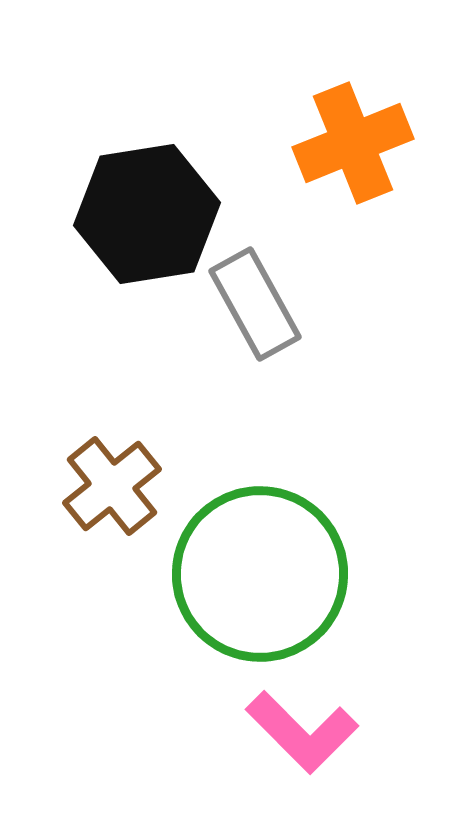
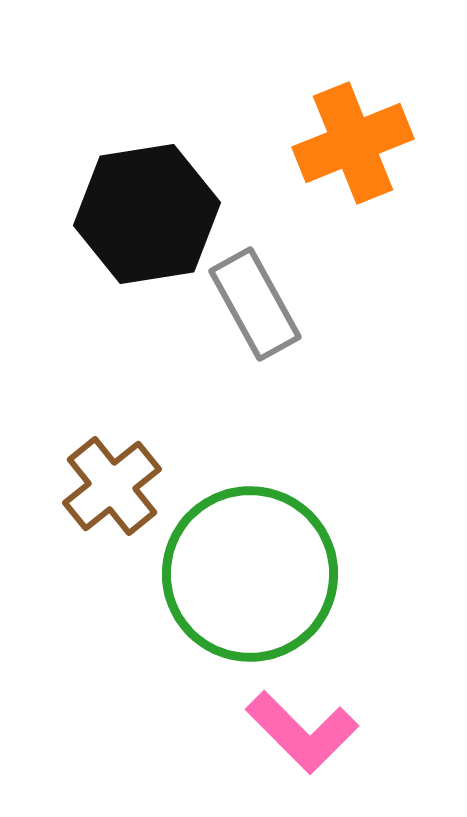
green circle: moved 10 px left
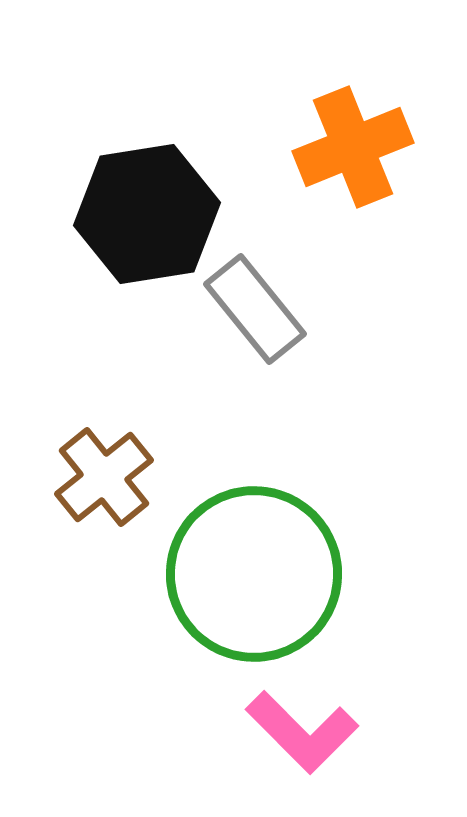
orange cross: moved 4 px down
gray rectangle: moved 5 px down; rotated 10 degrees counterclockwise
brown cross: moved 8 px left, 9 px up
green circle: moved 4 px right
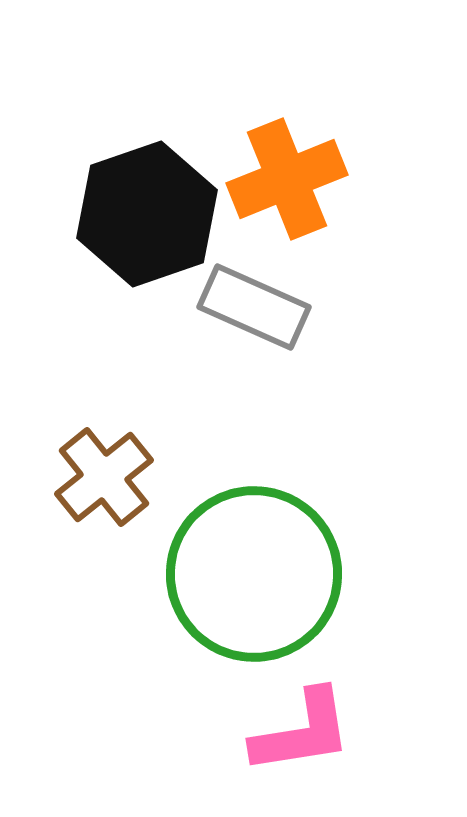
orange cross: moved 66 px left, 32 px down
black hexagon: rotated 10 degrees counterclockwise
gray rectangle: moved 1 px left, 2 px up; rotated 27 degrees counterclockwise
pink L-shape: rotated 54 degrees counterclockwise
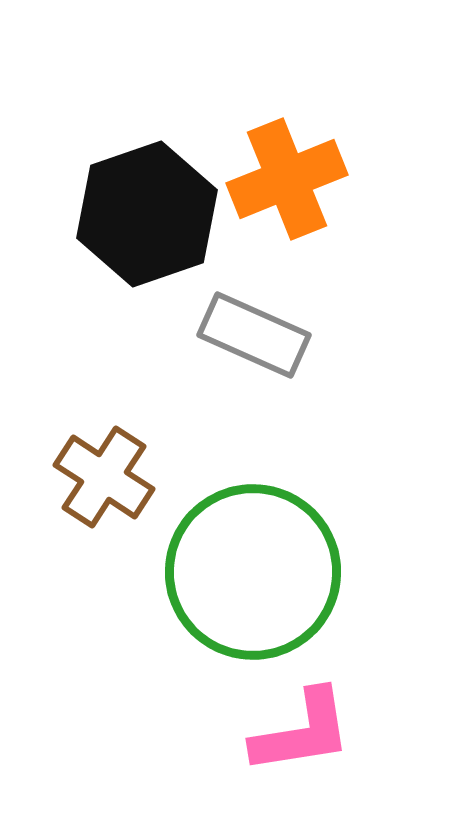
gray rectangle: moved 28 px down
brown cross: rotated 18 degrees counterclockwise
green circle: moved 1 px left, 2 px up
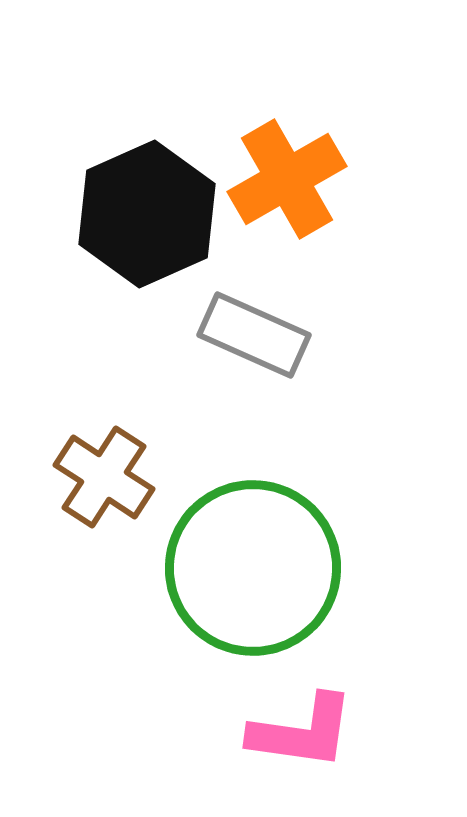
orange cross: rotated 8 degrees counterclockwise
black hexagon: rotated 5 degrees counterclockwise
green circle: moved 4 px up
pink L-shape: rotated 17 degrees clockwise
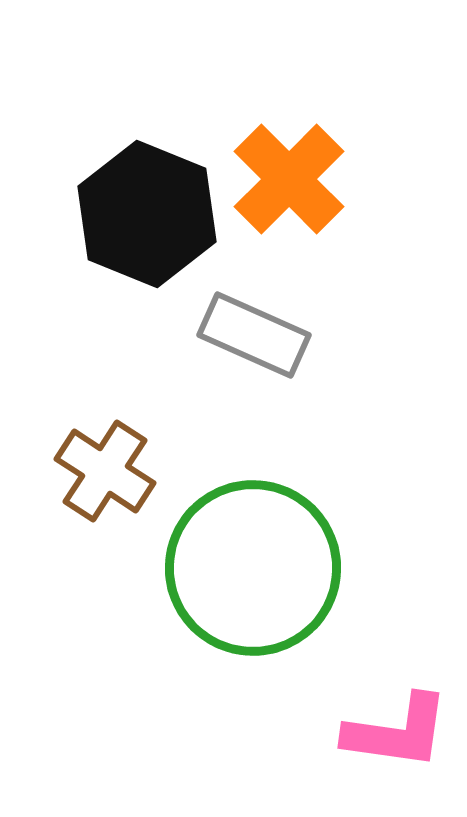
orange cross: moved 2 px right; rotated 15 degrees counterclockwise
black hexagon: rotated 14 degrees counterclockwise
brown cross: moved 1 px right, 6 px up
pink L-shape: moved 95 px right
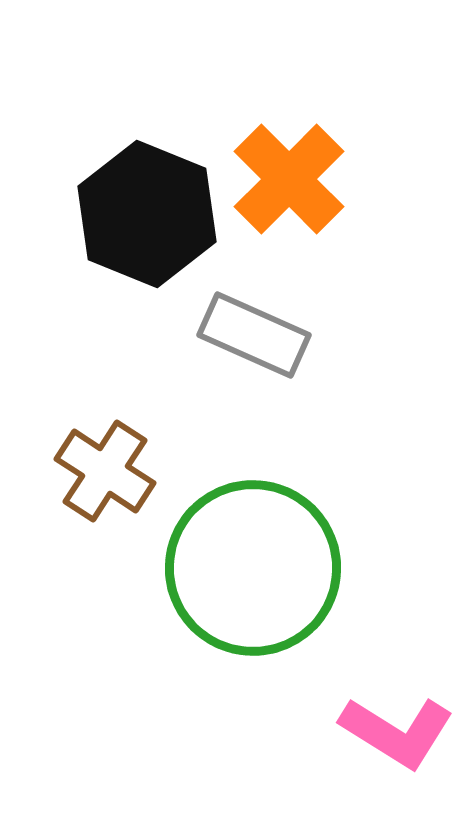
pink L-shape: rotated 24 degrees clockwise
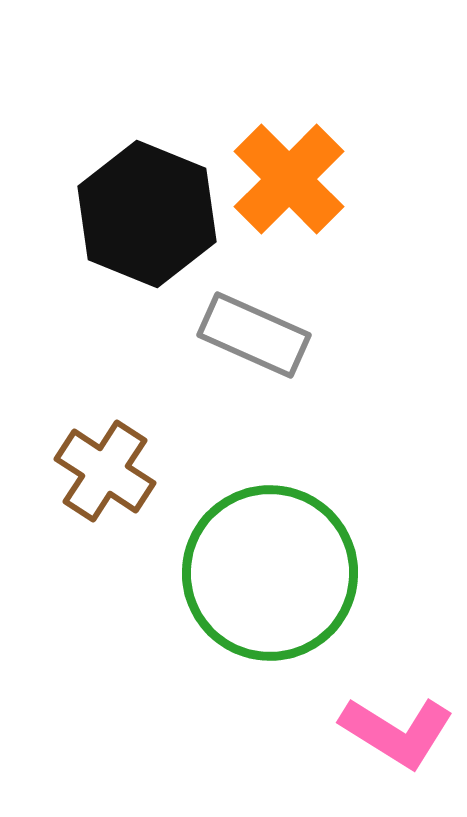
green circle: moved 17 px right, 5 px down
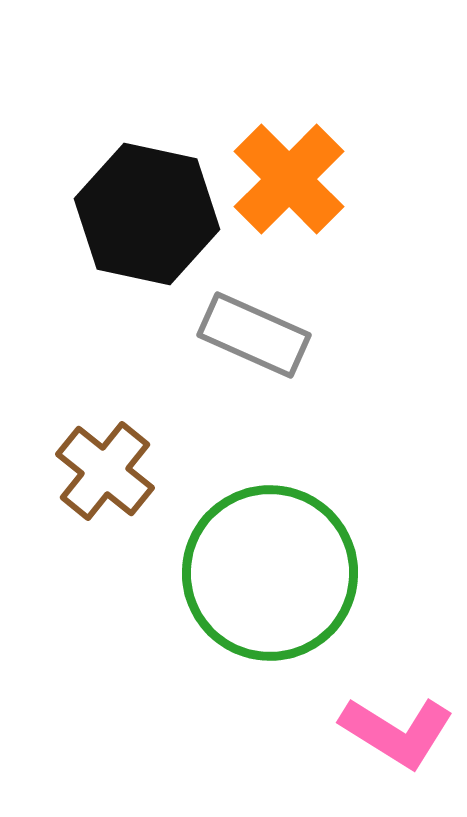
black hexagon: rotated 10 degrees counterclockwise
brown cross: rotated 6 degrees clockwise
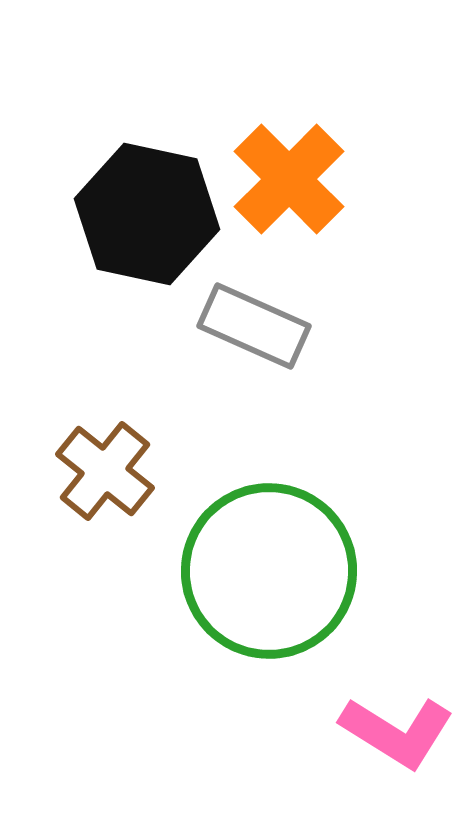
gray rectangle: moved 9 px up
green circle: moved 1 px left, 2 px up
